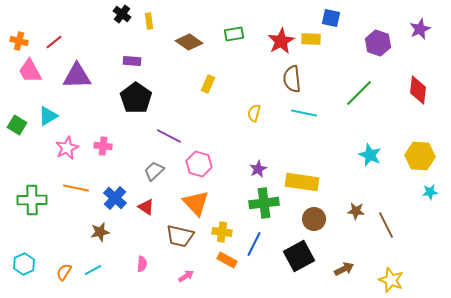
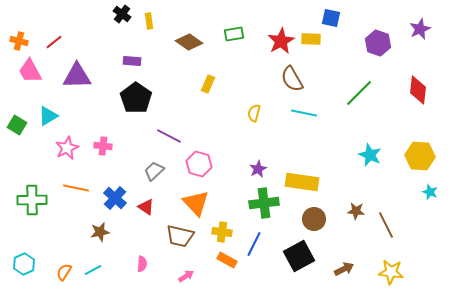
brown semicircle at (292, 79): rotated 24 degrees counterclockwise
cyan star at (430, 192): rotated 28 degrees clockwise
yellow star at (391, 280): moved 8 px up; rotated 15 degrees counterclockwise
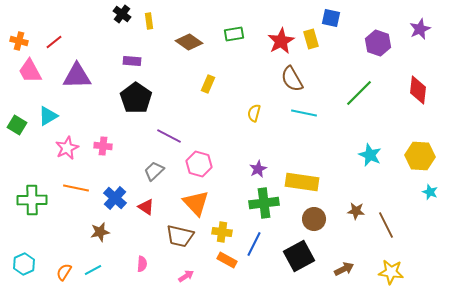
yellow rectangle at (311, 39): rotated 72 degrees clockwise
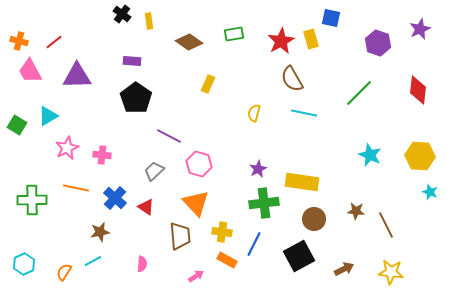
pink cross at (103, 146): moved 1 px left, 9 px down
brown trapezoid at (180, 236): rotated 108 degrees counterclockwise
cyan line at (93, 270): moved 9 px up
pink arrow at (186, 276): moved 10 px right
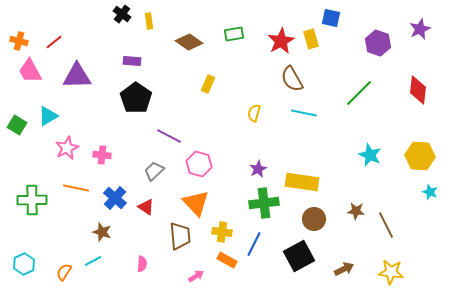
brown star at (100, 232): moved 2 px right; rotated 30 degrees clockwise
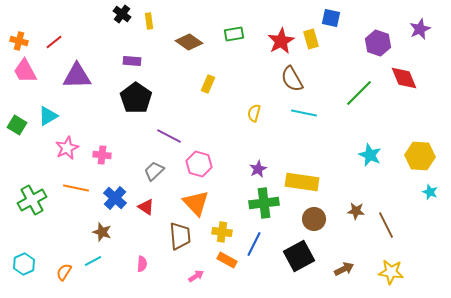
pink trapezoid at (30, 71): moved 5 px left
red diamond at (418, 90): moved 14 px left, 12 px up; rotated 28 degrees counterclockwise
green cross at (32, 200): rotated 28 degrees counterclockwise
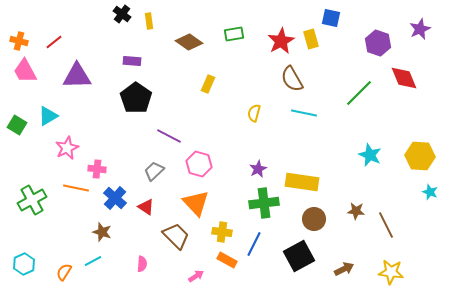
pink cross at (102, 155): moved 5 px left, 14 px down
brown trapezoid at (180, 236): moved 4 px left; rotated 40 degrees counterclockwise
